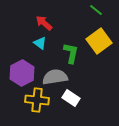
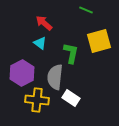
green line: moved 10 px left; rotated 16 degrees counterclockwise
yellow square: rotated 20 degrees clockwise
gray semicircle: rotated 75 degrees counterclockwise
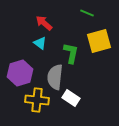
green line: moved 1 px right, 3 px down
purple hexagon: moved 2 px left; rotated 10 degrees clockwise
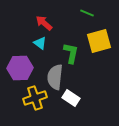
purple hexagon: moved 5 px up; rotated 15 degrees clockwise
yellow cross: moved 2 px left, 2 px up; rotated 25 degrees counterclockwise
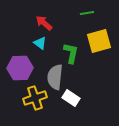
green line: rotated 32 degrees counterclockwise
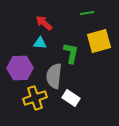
cyan triangle: rotated 32 degrees counterclockwise
gray semicircle: moved 1 px left, 1 px up
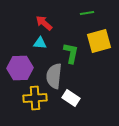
yellow cross: rotated 15 degrees clockwise
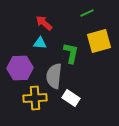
green line: rotated 16 degrees counterclockwise
